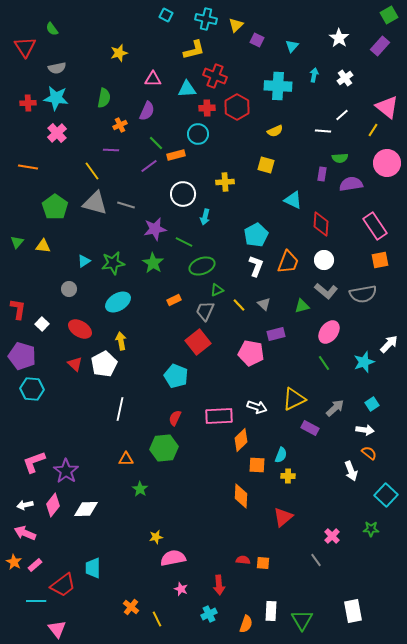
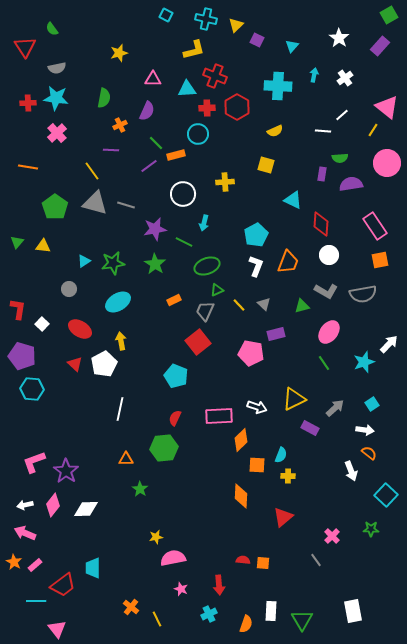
cyan arrow at (205, 217): moved 1 px left, 6 px down
white circle at (324, 260): moved 5 px right, 5 px up
green star at (153, 263): moved 2 px right, 1 px down
green ellipse at (202, 266): moved 5 px right
gray L-shape at (326, 291): rotated 10 degrees counterclockwise
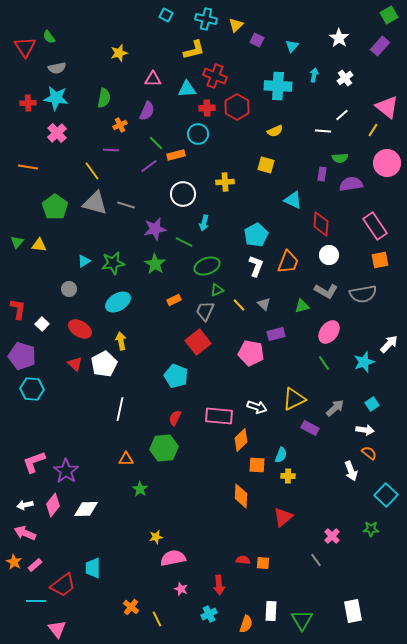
green semicircle at (52, 29): moved 3 px left, 8 px down
yellow triangle at (43, 246): moved 4 px left, 1 px up
pink rectangle at (219, 416): rotated 8 degrees clockwise
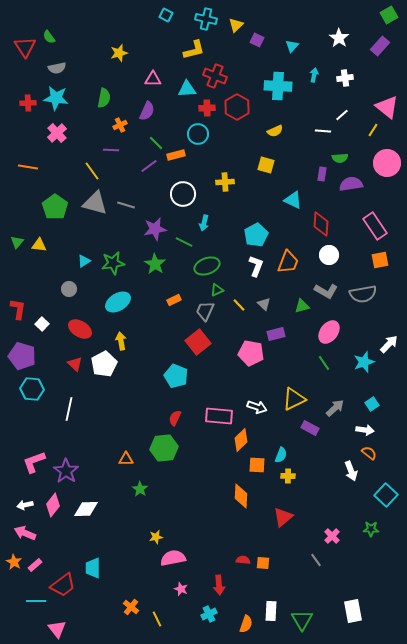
white cross at (345, 78): rotated 28 degrees clockwise
white line at (120, 409): moved 51 px left
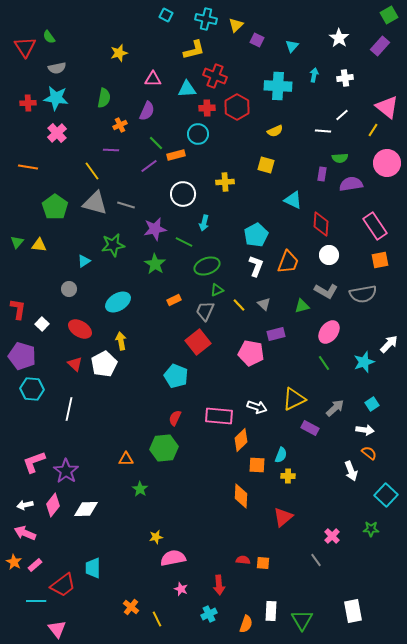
green star at (113, 263): moved 18 px up
